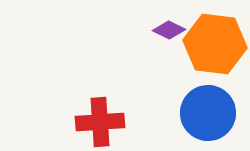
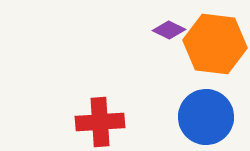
blue circle: moved 2 px left, 4 px down
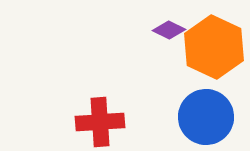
orange hexagon: moved 1 px left, 3 px down; rotated 18 degrees clockwise
